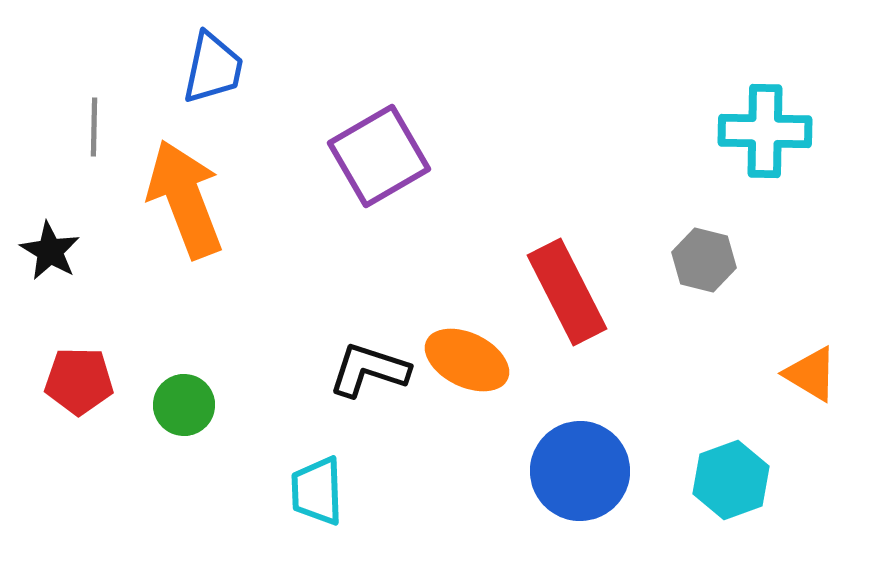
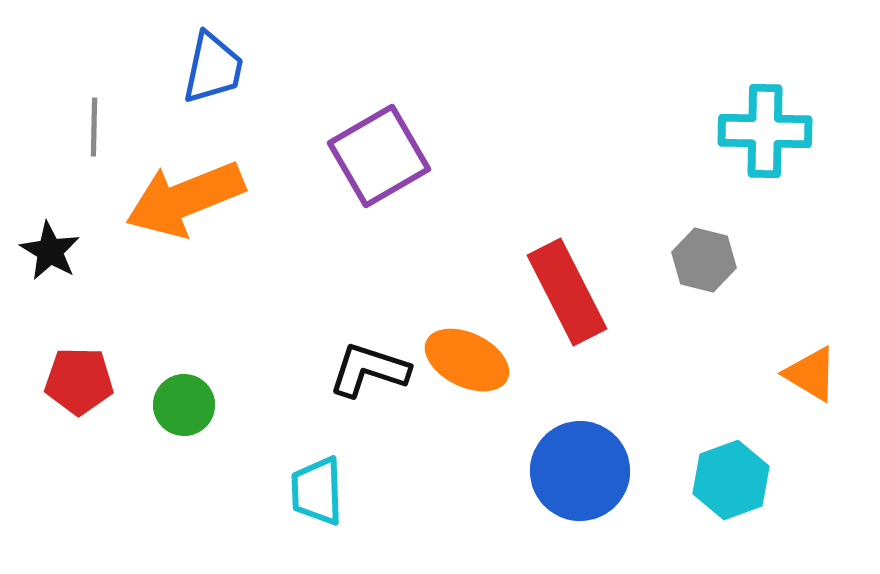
orange arrow: rotated 91 degrees counterclockwise
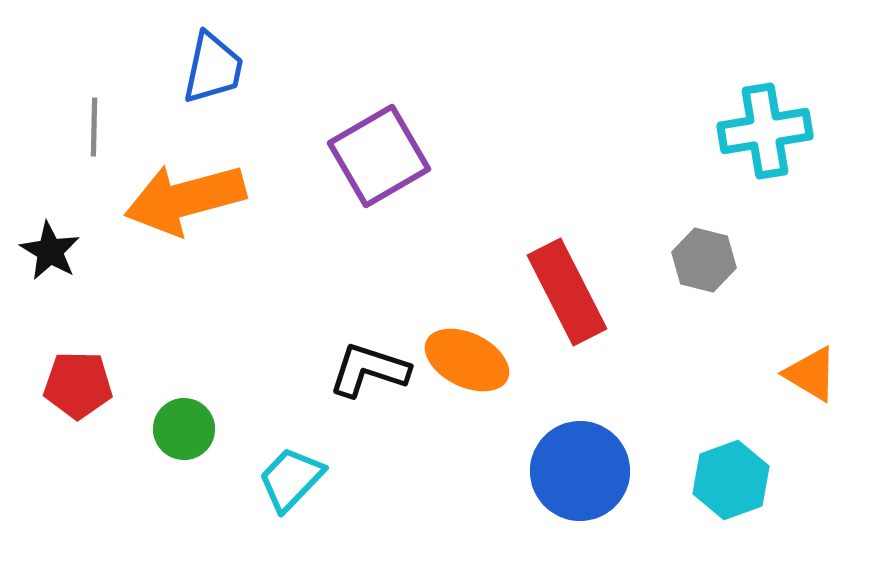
cyan cross: rotated 10 degrees counterclockwise
orange arrow: rotated 7 degrees clockwise
red pentagon: moved 1 px left, 4 px down
green circle: moved 24 px down
cyan trapezoid: moved 26 px left, 12 px up; rotated 46 degrees clockwise
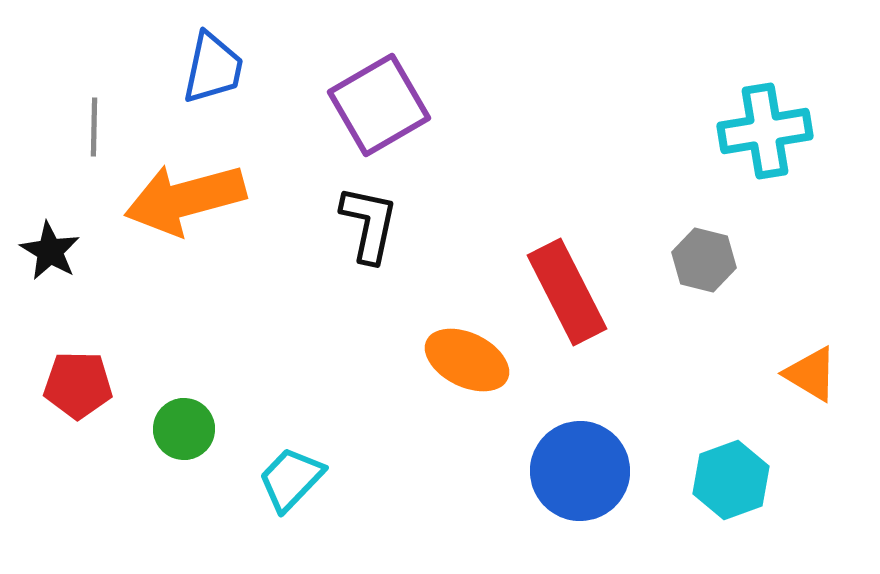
purple square: moved 51 px up
black L-shape: moved 146 px up; rotated 84 degrees clockwise
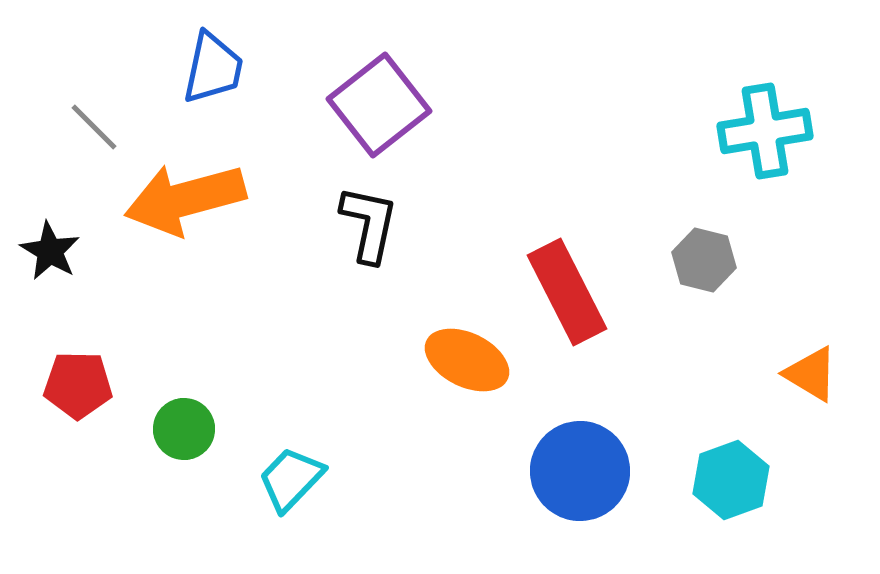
purple square: rotated 8 degrees counterclockwise
gray line: rotated 46 degrees counterclockwise
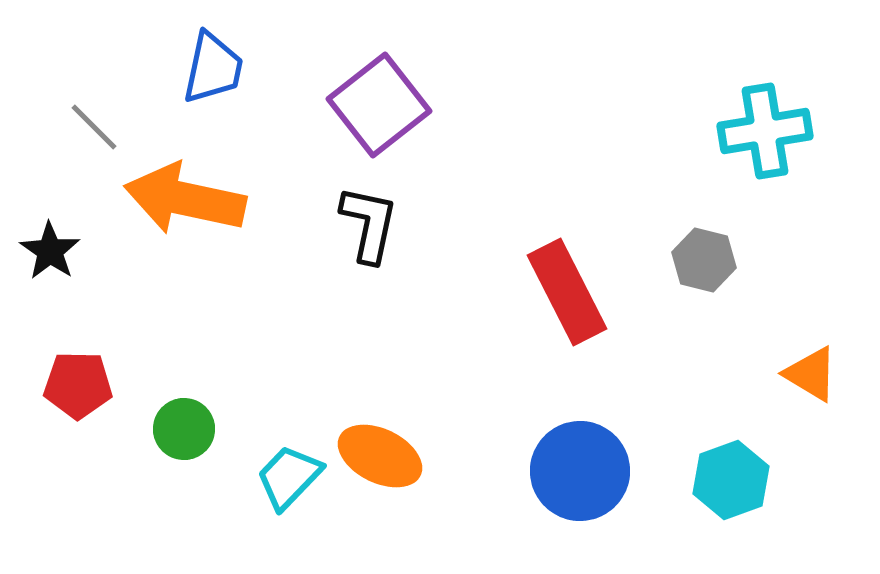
orange arrow: rotated 27 degrees clockwise
black star: rotated 4 degrees clockwise
orange ellipse: moved 87 px left, 96 px down
cyan trapezoid: moved 2 px left, 2 px up
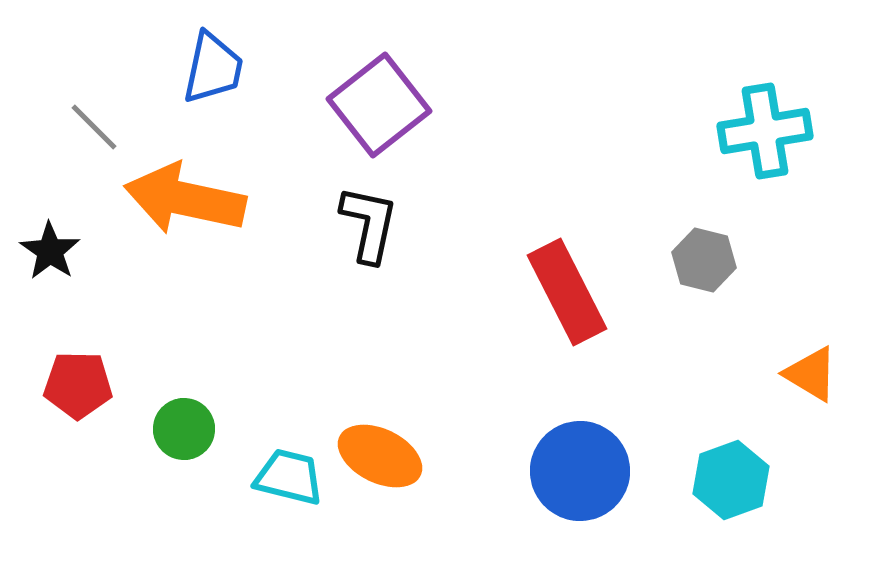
cyan trapezoid: rotated 60 degrees clockwise
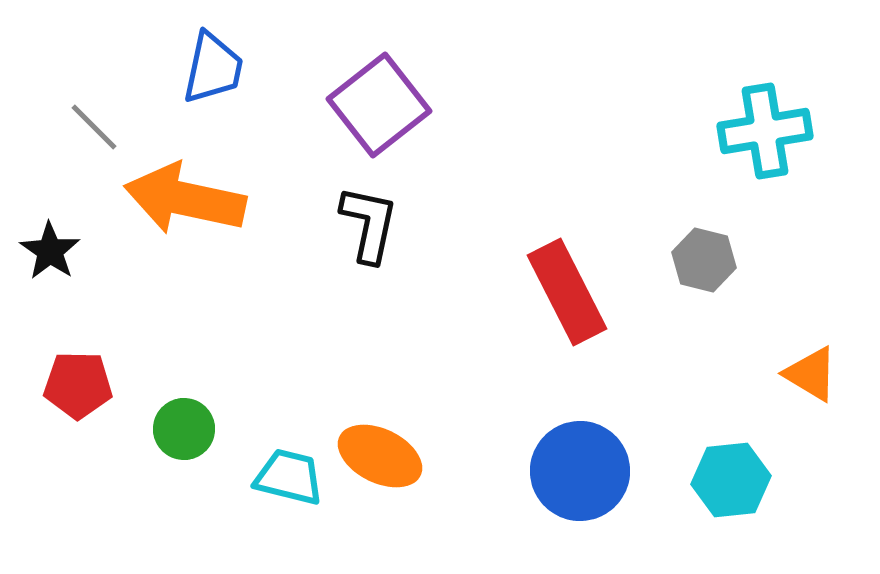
cyan hexagon: rotated 14 degrees clockwise
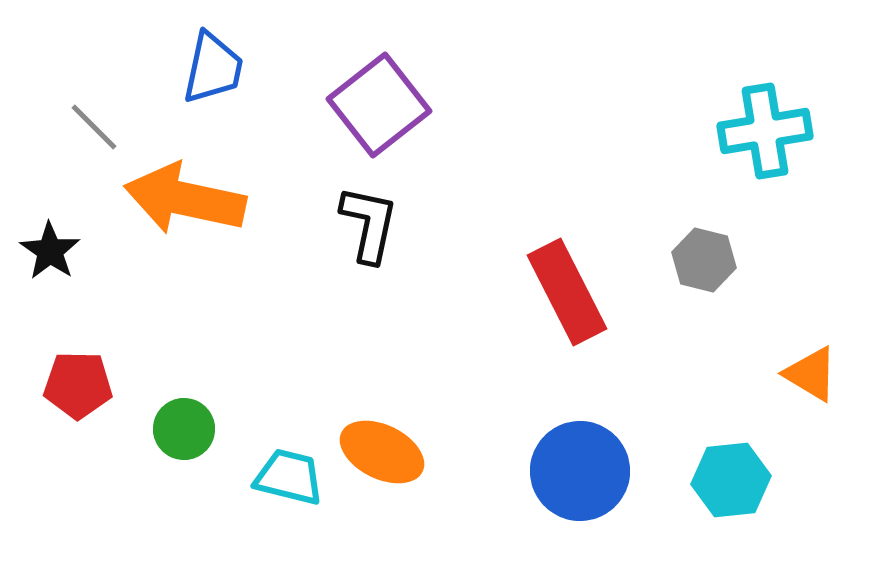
orange ellipse: moved 2 px right, 4 px up
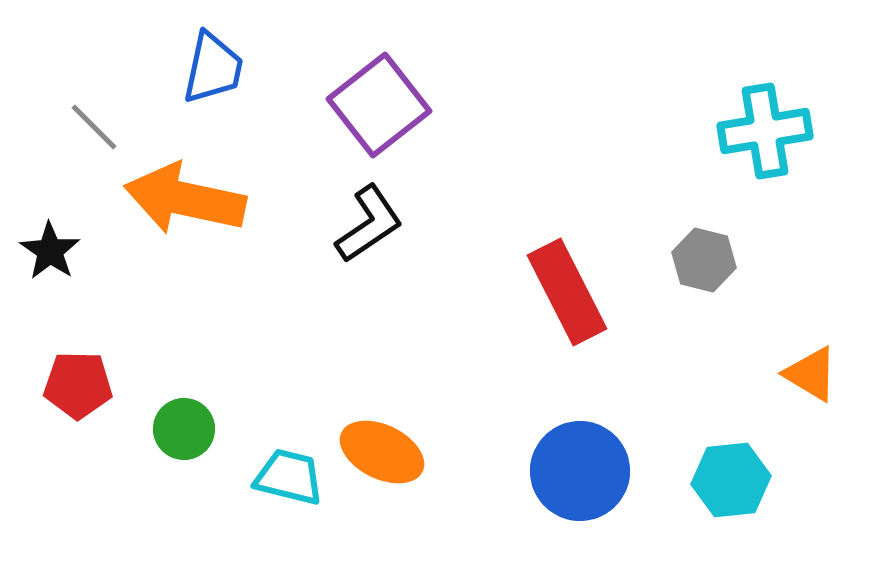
black L-shape: rotated 44 degrees clockwise
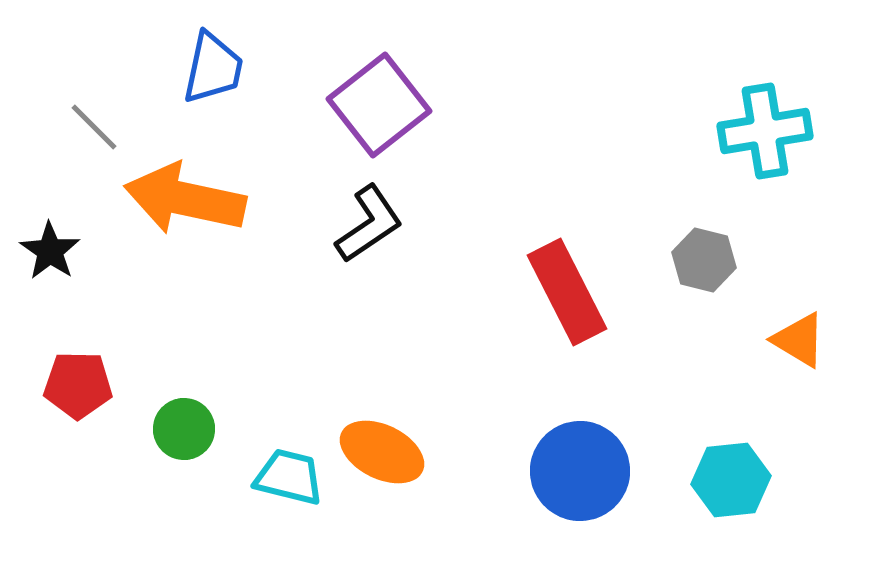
orange triangle: moved 12 px left, 34 px up
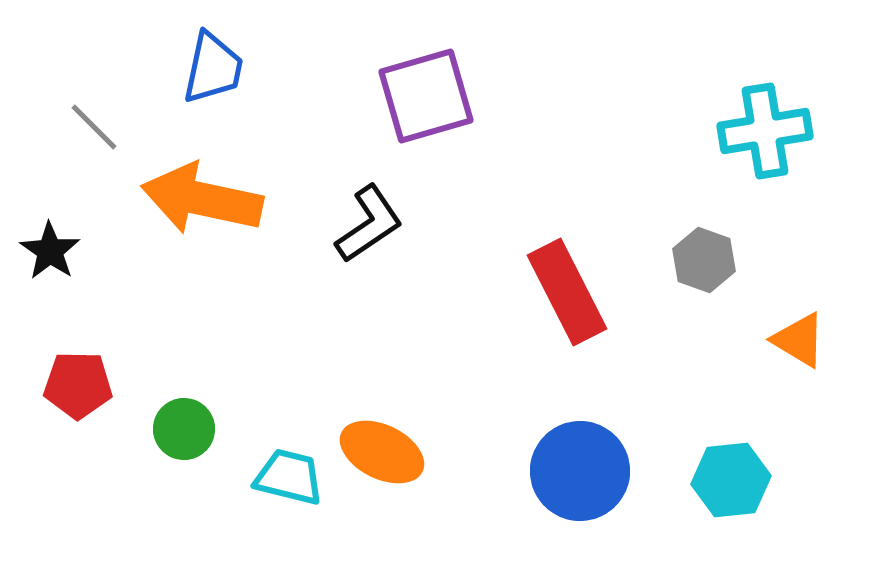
purple square: moved 47 px right, 9 px up; rotated 22 degrees clockwise
orange arrow: moved 17 px right
gray hexagon: rotated 6 degrees clockwise
